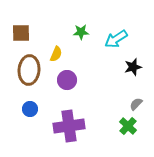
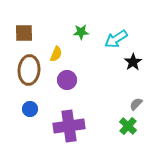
brown square: moved 3 px right
black star: moved 5 px up; rotated 18 degrees counterclockwise
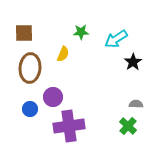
yellow semicircle: moved 7 px right
brown ellipse: moved 1 px right, 2 px up
purple circle: moved 14 px left, 17 px down
gray semicircle: rotated 48 degrees clockwise
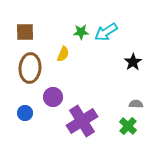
brown square: moved 1 px right, 1 px up
cyan arrow: moved 10 px left, 7 px up
blue circle: moved 5 px left, 4 px down
purple cross: moved 13 px right, 5 px up; rotated 24 degrees counterclockwise
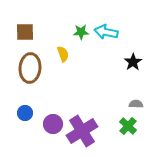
cyan arrow: rotated 45 degrees clockwise
yellow semicircle: rotated 42 degrees counterclockwise
purple circle: moved 27 px down
purple cross: moved 10 px down
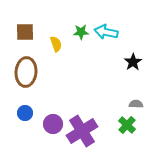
yellow semicircle: moved 7 px left, 10 px up
brown ellipse: moved 4 px left, 4 px down
green cross: moved 1 px left, 1 px up
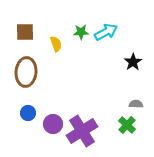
cyan arrow: rotated 140 degrees clockwise
blue circle: moved 3 px right
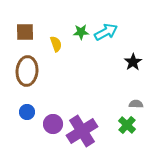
brown ellipse: moved 1 px right, 1 px up
blue circle: moved 1 px left, 1 px up
